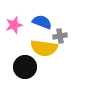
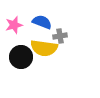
black circle: moved 4 px left, 10 px up
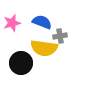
pink star: moved 2 px left, 2 px up
black circle: moved 6 px down
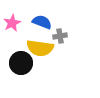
pink star: rotated 12 degrees counterclockwise
yellow semicircle: moved 4 px left
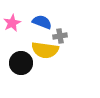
yellow semicircle: moved 5 px right, 2 px down
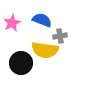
blue semicircle: moved 2 px up
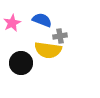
yellow semicircle: moved 3 px right
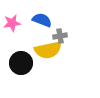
pink star: rotated 18 degrees clockwise
yellow semicircle: rotated 20 degrees counterclockwise
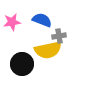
pink star: moved 1 px up
gray cross: moved 1 px left
black circle: moved 1 px right, 1 px down
